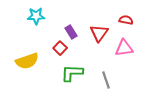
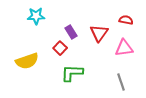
gray line: moved 15 px right, 2 px down
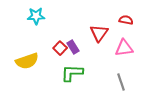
purple rectangle: moved 2 px right, 15 px down
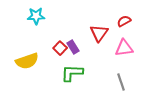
red semicircle: moved 2 px left, 1 px down; rotated 40 degrees counterclockwise
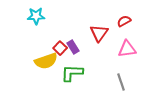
pink triangle: moved 3 px right, 1 px down
yellow semicircle: moved 19 px right
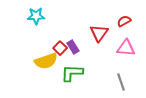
pink triangle: moved 1 px left, 1 px up; rotated 12 degrees clockwise
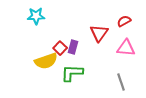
purple rectangle: rotated 48 degrees clockwise
